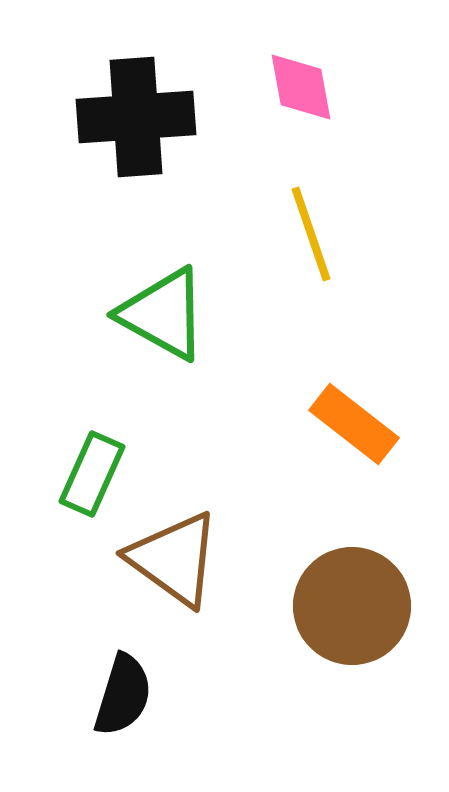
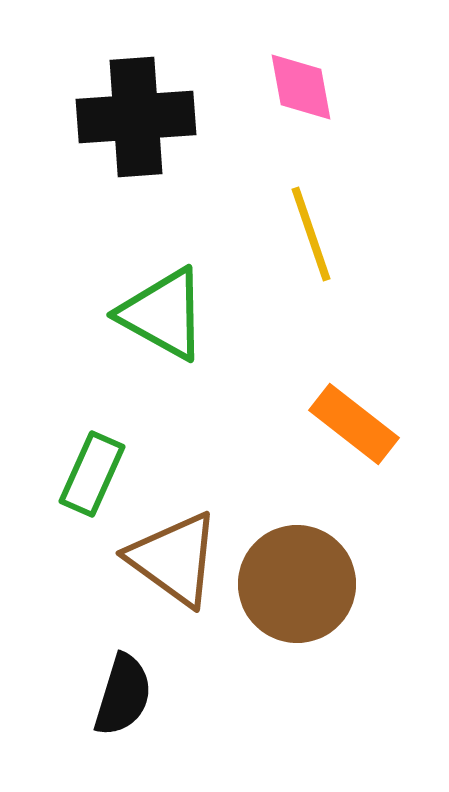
brown circle: moved 55 px left, 22 px up
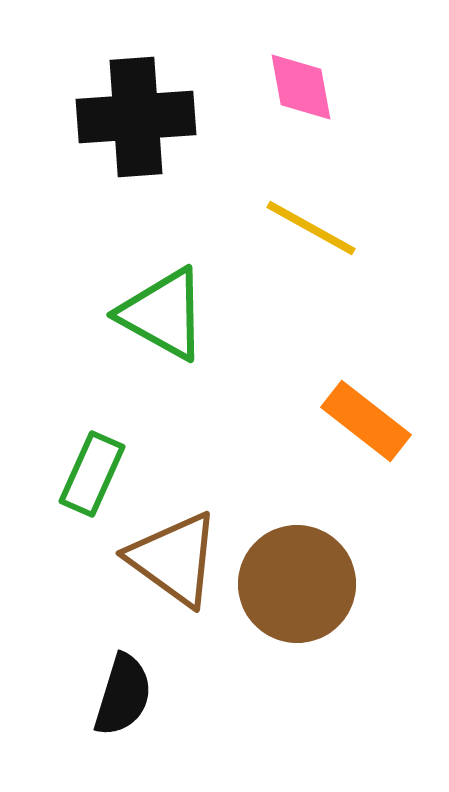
yellow line: moved 6 px up; rotated 42 degrees counterclockwise
orange rectangle: moved 12 px right, 3 px up
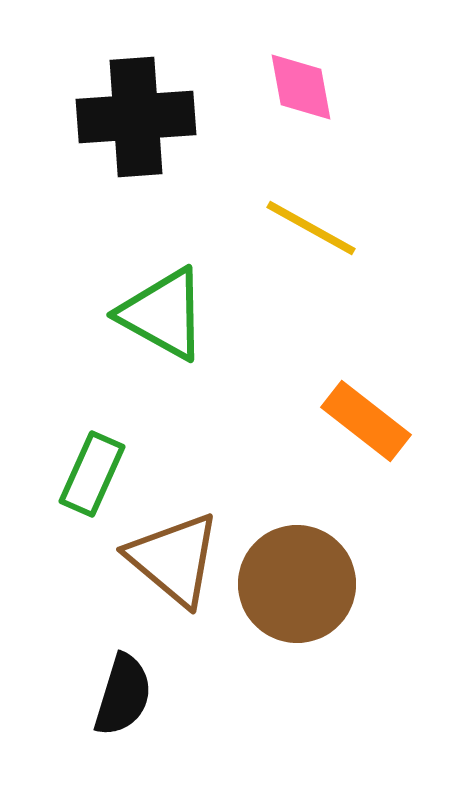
brown triangle: rotated 4 degrees clockwise
